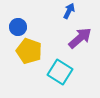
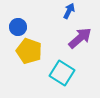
cyan square: moved 2 px right, 1 px down
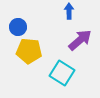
blue arrow: rotated 28 degrees counterclockwise
purple arrow: moved 2 px down
yellow pentagon: rotated 15 degrees counterclockwise
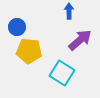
blue circle: moved 1 px left
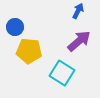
blue arrow: moved 9 px right; rotated 28 degrees clockwise
blue circle: moved 2 px left
purple arrow: moved 1 px left, 1 px down
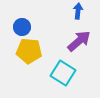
blue arrow: rotated 21 degrees counterclockwise
blue circle: moved 7 px right
cyan square: moved 1 px right
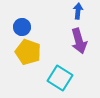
purple arrow: rotated 115 degrees clockwise
yellow pentagon: moved 1 px left, 1 px down; rotated 15 degrees clockwise
cyan square: moved 3 px left, 5 px down
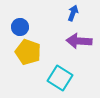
blue arrow: moved 5 px left, 2 px down; rotated 14 degrees clockwise
blue circle: moved 2 px left
purple arrow: rotated 110 degrees clockwise
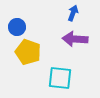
blue circle: moved 3 px left
purple arrow: moved 4 px left, 2 px up
cyan square: rotated 25 degrees counterclockwise
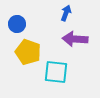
blue arrow: moved 7 px left
blue circle: moved 3 px up
cyan square: moved 4 px left, 6 px up
